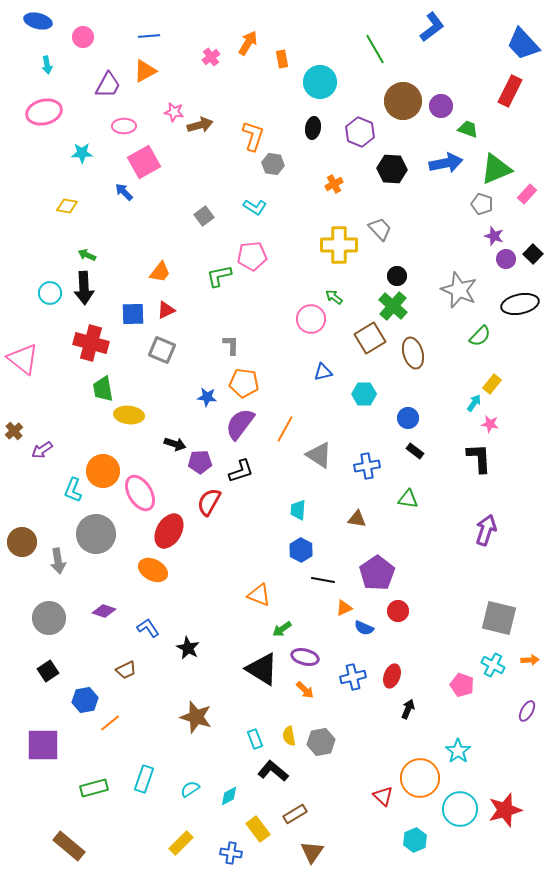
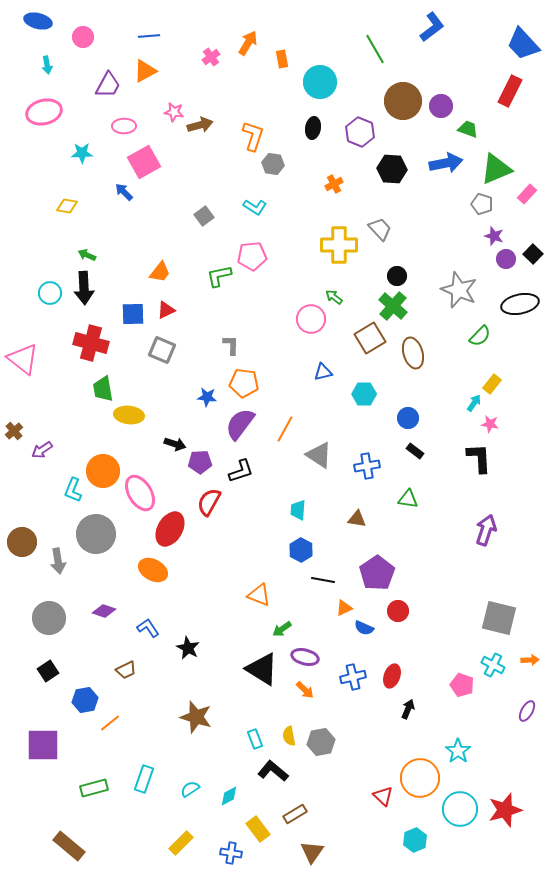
red ellipse at (169, 531): moved 1 px right, 2 px up
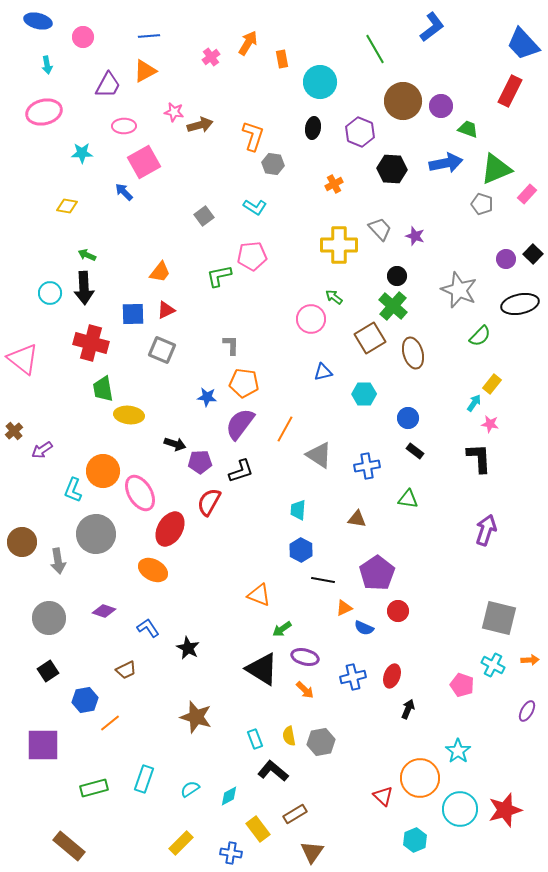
purple star at (494, 236): moved 79 px left
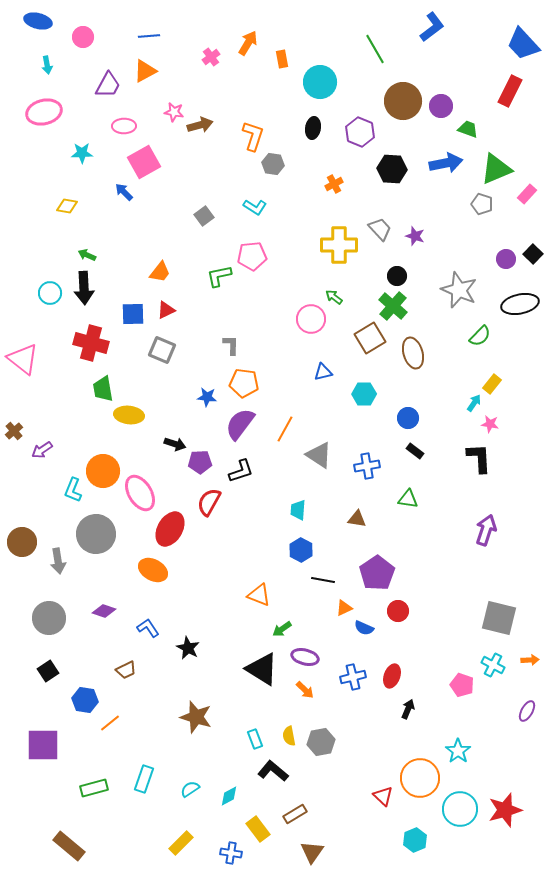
blue hexagon at (85, 700): rotated 20 degrees clockwise
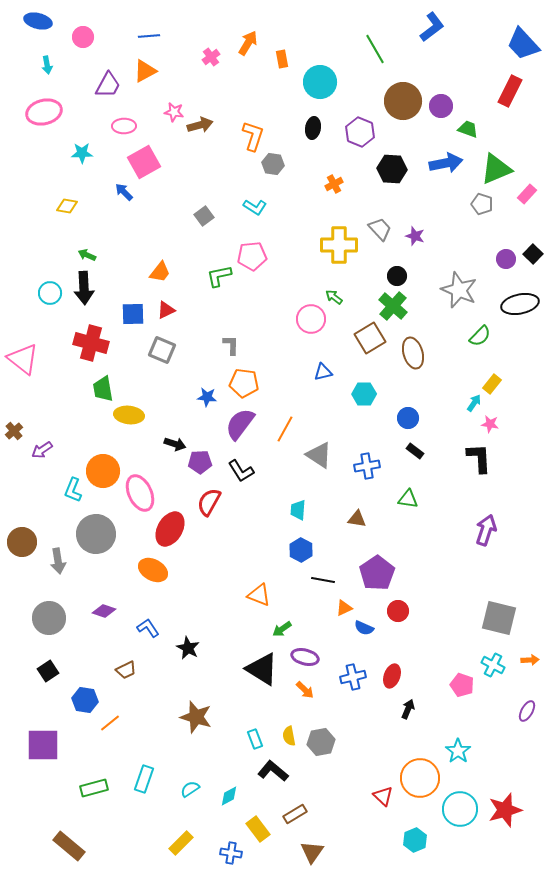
black L-shape at (241, 471): rotated 76 degrees clockwise
pink ellipse at (140, 493): rotated 6 degrees clockwise
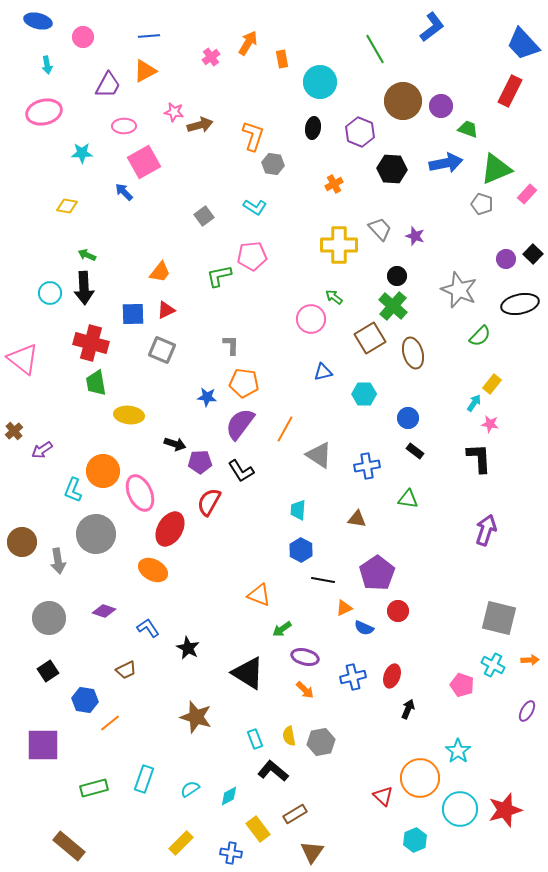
green trapezoid at (103, 389): moved 7 px left, 6 px up
black triangle at (262, 669): moved 14 px left, 4 px down
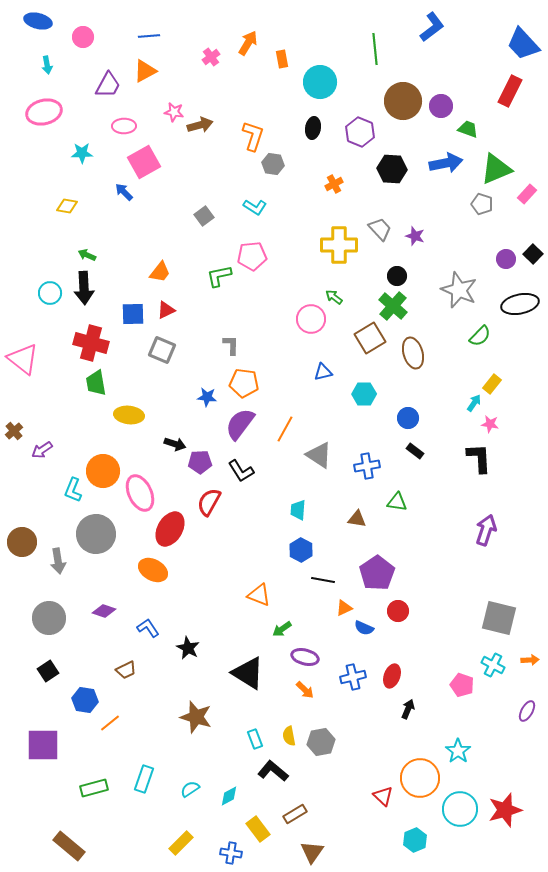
green line at (375, 49): rotated 24 degrees clockwise
green triangle at (408, 499): moved 11 px left, 3 px down
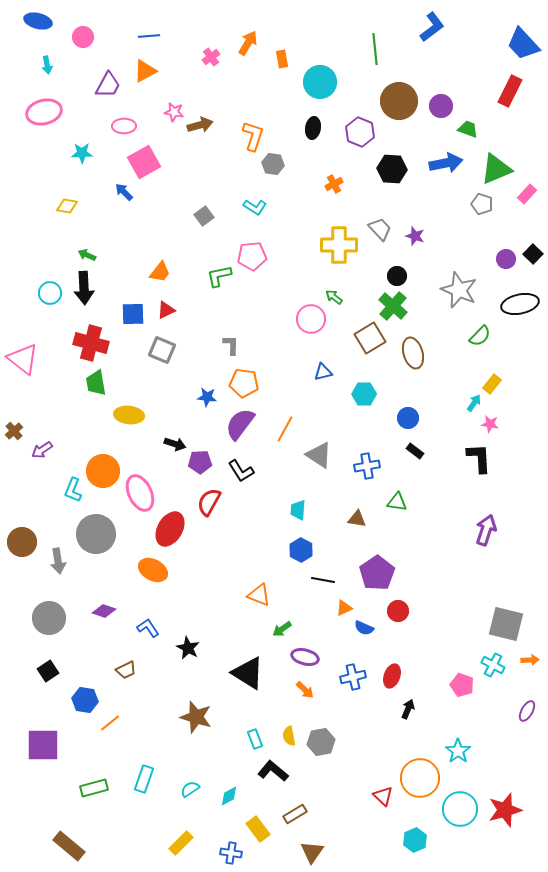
brown circle at (403, 101): moved 4 px left
gray square at (499, 618): moved 7 px right, 6 px down
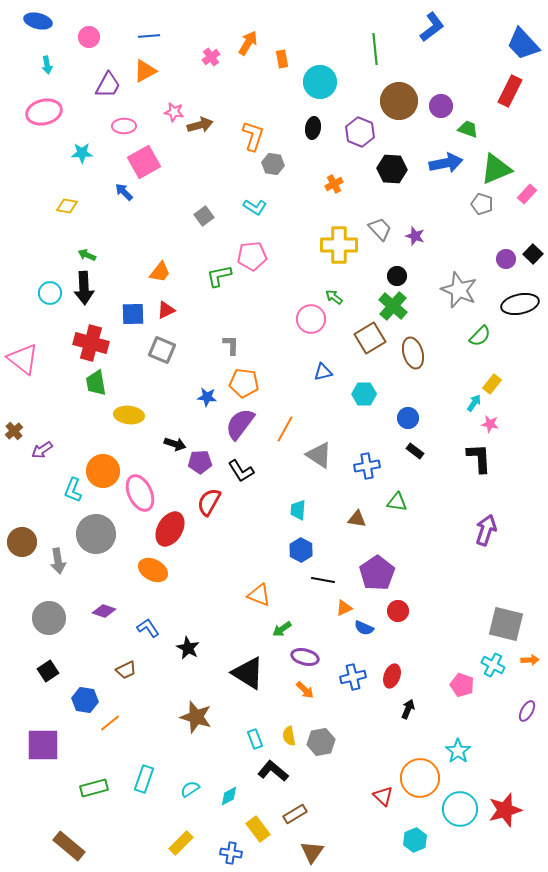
pink circle at (83, 37): moved 6 px right
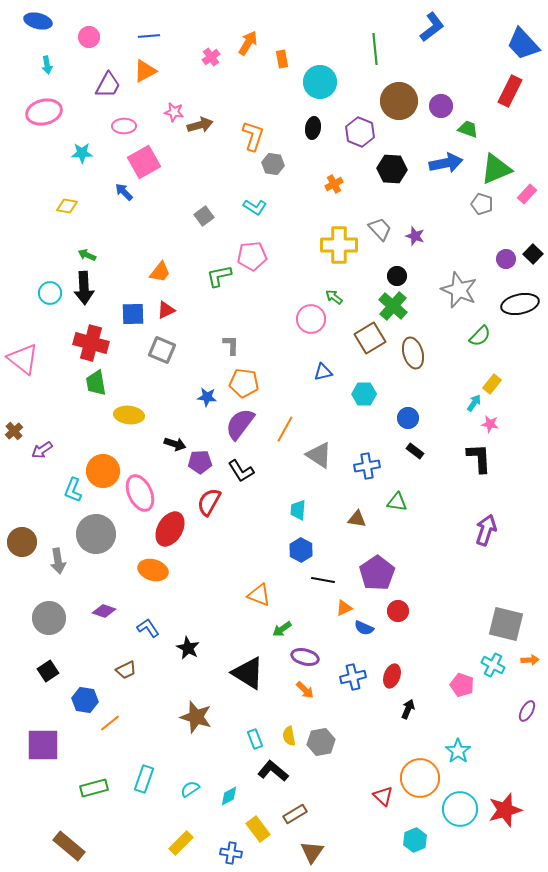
orange ellipse at (153, 570): rotated 12 degrees counterclockwise
